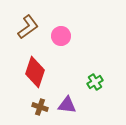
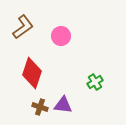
brown L-shape: moved 5 px left
red diamond: moved 3 px left, 1 px down
purple triangle: moved 4 px left
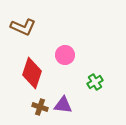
brown L-shape: rotated 60 degrees clockwise
pink circle: moved 4 px right, 19 px down
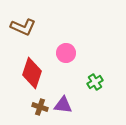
pink circle: moved 1 px right, 2 px up
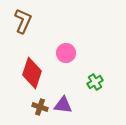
brown L-shape: moved 6 px up; rotated 90 degrees counterclockwise
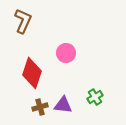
green cross: moved 15 px down
brown cross: rotated 35 degrees counterclockwise
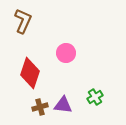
red diamond: moved 2 px left
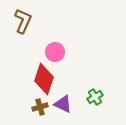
pink circle: moved 11 px left, 1 px up
red diamond: moved 14 px right, 6 px down
purple triangle: moved 1 px up; rotated 18 degrees clockwise
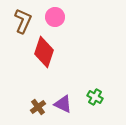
pink circle: moved 35 px up
red diamond: moved 27 px up
green cross: rotated 28 degrees counterclockwise
brown cross: moved 2 px left; rotated 21 degrees counterclockwise
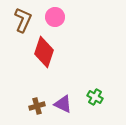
brown L-shape: moved 1 px up
brown cross: moved 1 px left, 1 px up; rotated 21 degrees clockwise
